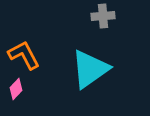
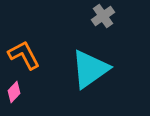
gray cross: rotated 30 degrees counterclockwise
pink diamond: moved 2 px left, 3 px down
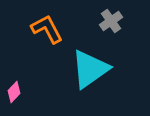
gray cross: moved 8 px right, 5 px down
orange L-shape: moved 23 px right, 26 px up
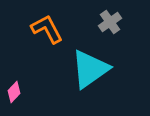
gray cross: moved 1 px left, 1 px down
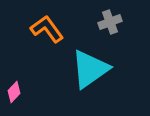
gray cross: rotated 15 degrees clockwise
orange L-shape: rotated 8 degrees counterclockwise
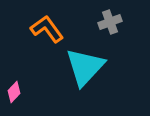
cyan triangle: moved 5 px left, 2 px up; rotated 12 degrees counterclockwise
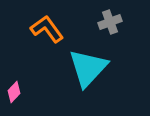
cyan triangle: moved 3 px right, 1 px down
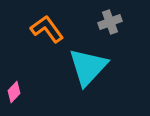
cyan triangle: moved 1 px up
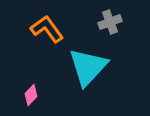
pink diamond: moved 17 px right, 3 px down
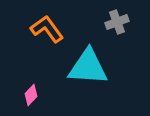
gray cross: moved 7 px right
cyan triangle: rotated 51 degrees clockwise
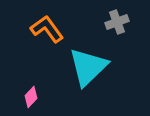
cyan triangle: rotated 48 degrees counterclockwise
pink diamond: moved 2 px down
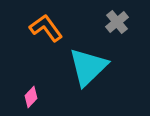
gray cross: rotated 20 degrees counterclockwise
orange L-shape: moved 1 px left, 1 px up
